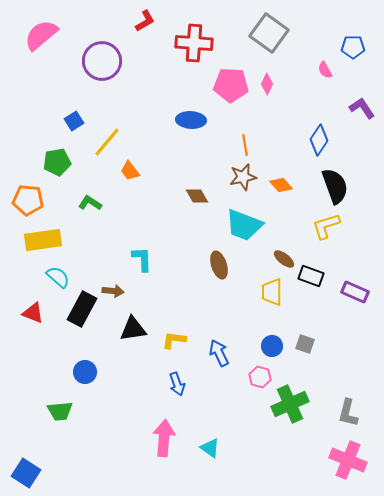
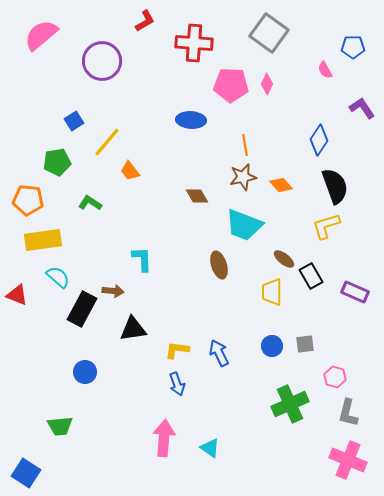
black rectangle at (311, 276): rotated 40 degrees clockwise
red triangle at (33, 313): moved 16 px left, 18 px up
yellow L-shape at (174, 340): moved 3 px right, 10 px down
gray square at (305, 344): rotated 24 degrees counterclockwise
pink hexagon at (260, 377): moved 75 px right
green trapezoid at (60, 411): moved 15 px down
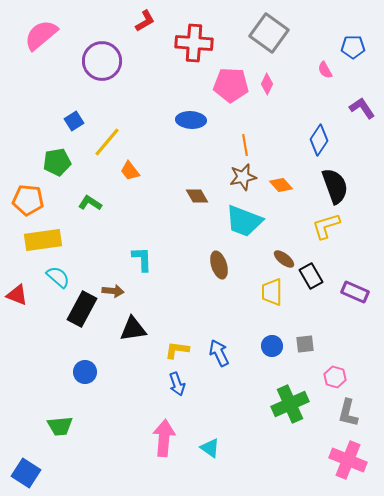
cyan trapezoid at (244, 225): moved 4 px up
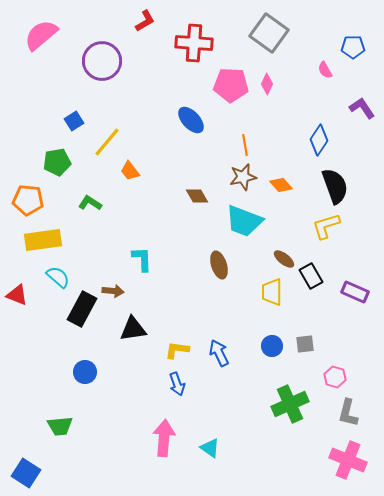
blue ellipse at (191, 120): rotated 44 degrees clockwise
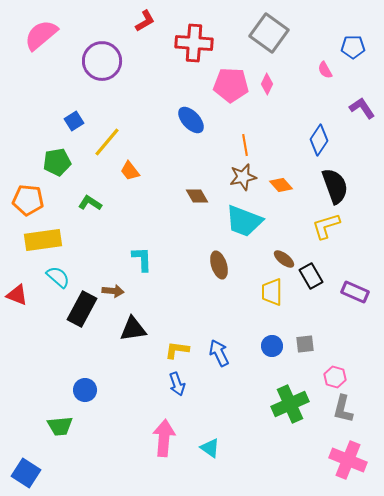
blue circle at (85, 372): moved 18 px down
gray L-shape at (348, 413): moved 5 px left, 4 px up
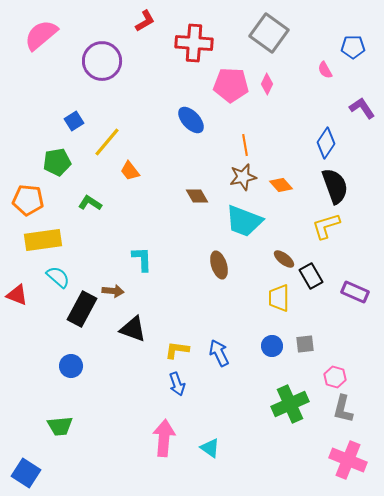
blue diamond at (319, 140): moved 7 px right, 3 px down
yellow trapezoid at (272, 292): moved 7 px right, 6 px down
black triangle at (133, 329): rotated 28 degrees clockwise
blue circle at (85, 390): moved 14 px left, 24 px up
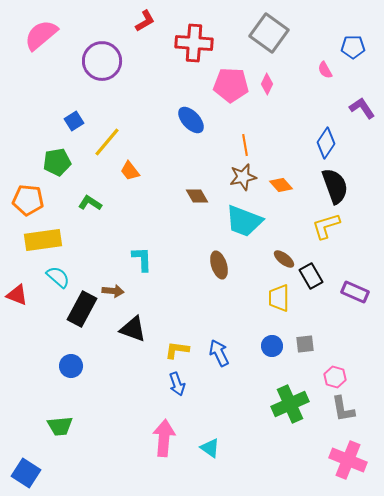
gray L-shape at (343, 409): rotated 24 degrees counterclockwise
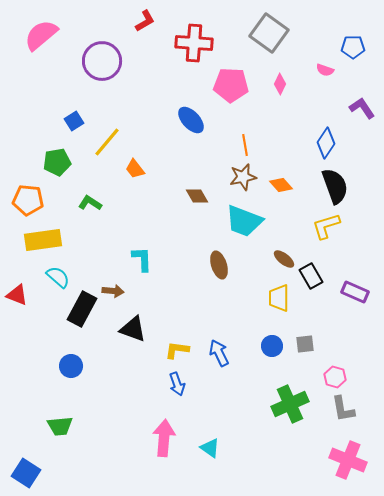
pink semicircle at (325, 70): rotated 42 degrees counterclockwise
pink diamond at (267, 84): moved 13 px right
orange trapezoid at (130, 171): moved 5 px right, 2 px up
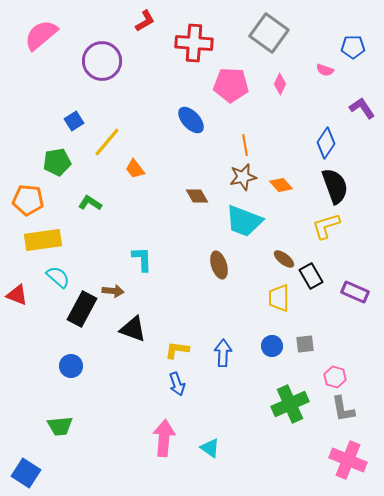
blue arrow at (219, 353): moved 4 px right; rotated 28 degrees clockwise
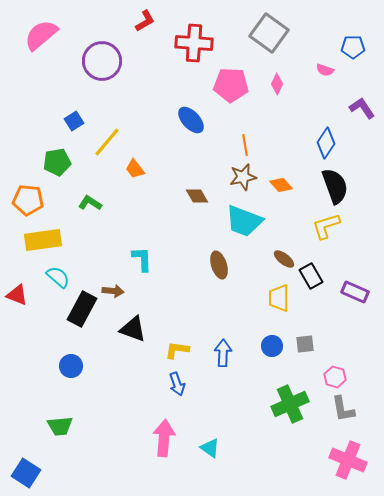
pink diamond at (280, 84): moved 3 px left
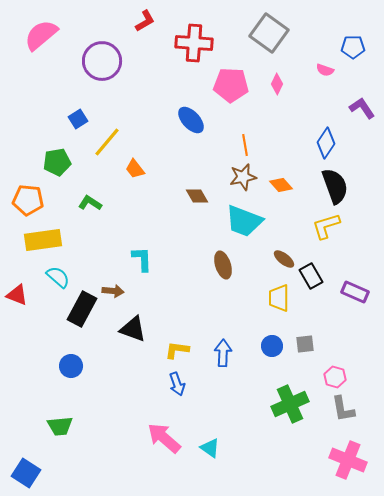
blue square at (74, 121): moved 4 px right, 2 px up
brown ellipse at (219, 265): moved 4 px right
pink arrow at (164, 438): rotated 54 degrees counterclockwise
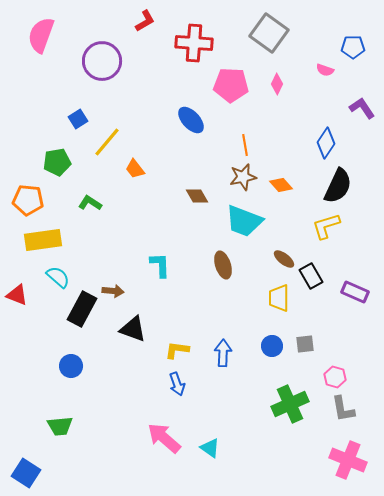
pink semicircle at (41, 35): rotated 30 degrees counterclockwise
black semicircle at (335, 186): moved 3 px right; rotated 45 degrees clockwise
cyan L-shape at (142, 259): moved 18 px right, 6 px down
